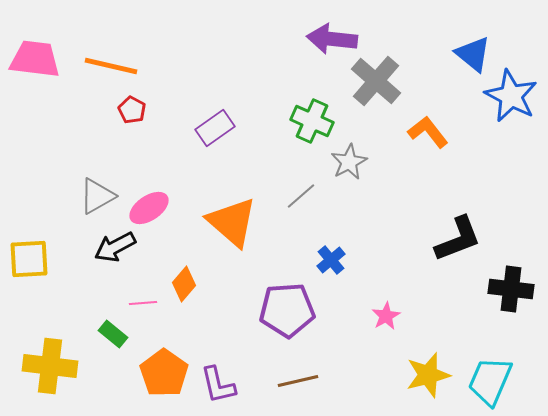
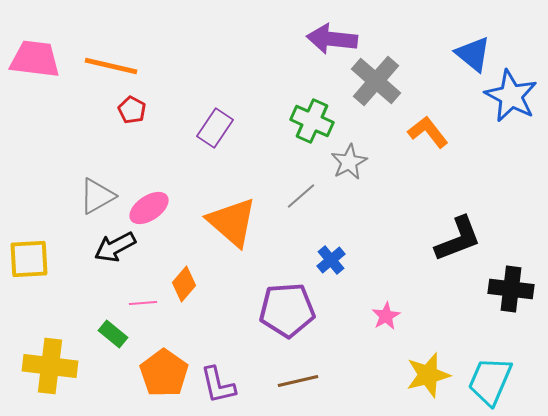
purple rectangle: rotated 21 degrees counterclockwise
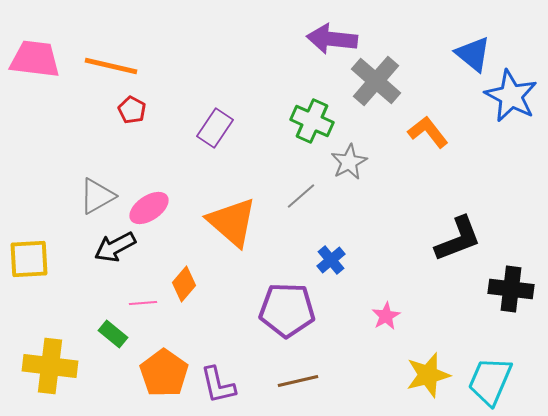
purple pentagon: rotated 6 degrees clockwise
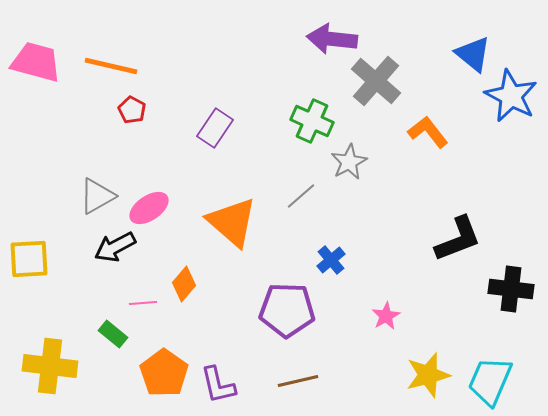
pink trapezoid: moved 1 px right, 3 px down; rotated 8 degrees clockwise
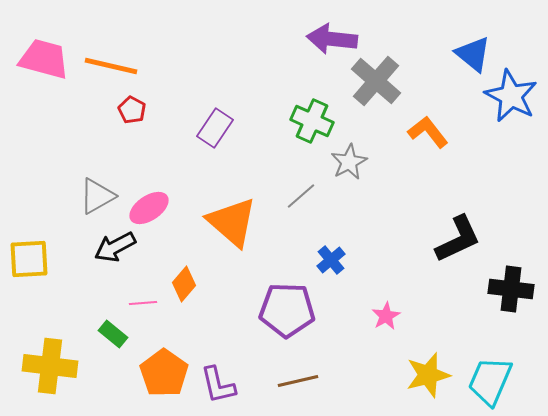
pink trapezoid: moved 8 px right, 3 px up
black L-shape: rotated 4 degrees counterclockwise
